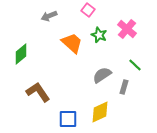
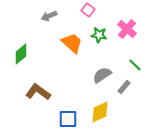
green star: rotated 14 degrees counterclockwise
gray rectangle: rotated 24 degrees clockwise
brown L-shape: rotated 20 degrees counterclockwise
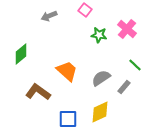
pink square: moved 3 px left
orange trapezoid: moved 5 px left, 28 px down
gray semicircle: moved 1 px left, 3 px down
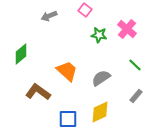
gray rectangle: moved 12 px right, 9 px down
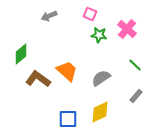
pink square: moved 5 px right, 4 px down; rotated 16 degrees counterclockwise
brown L-shape: moved 13 px up
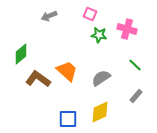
pink cross: rotated 24 degrees counterclockwise
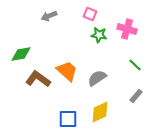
green diamond: rotated 30 degrees clockwise
gray semicircle: moved 4 px left
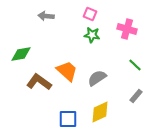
gray arrow: moved 3 px left; rotated 28 degrees clockwise
green star: moved 7 px left
brown L-shape: moved 1 px right, 3 px down
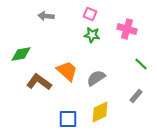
green line: moved 6 px right, 1 px up
gray semicircle: moved 1 px left
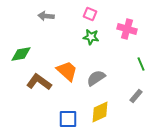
green star: moved 1 px left, 2 px down
green line: rotated 24 degrees clockwise
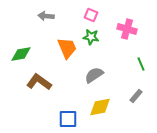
pink square: moved 1 px right, 1 px down
orange trapezoid: moved 23 px up; rotated 25 degrees clockwise
gray semicircle: moved 2 px left, 3 px up
yellow diamond: moved 5 px up; rotated 15 degrees clockwise
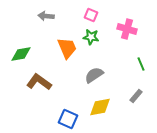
blue square: rotated 24 degrees clockwise
